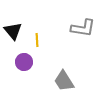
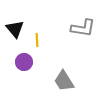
black triangle: moved 2 px right, 2 px up
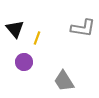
yellow line: moved 2 px up; rotated 24 degrees clockwise
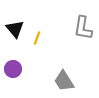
gray L-shape: rotated 90 degrees clockwise
purple circle: moved 11 px left, 7 px down
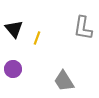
black triangle: moved 1 px left
